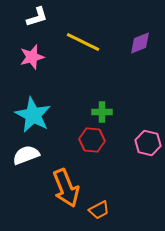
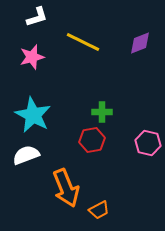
red hexagon: rotated 15 degrees counterclockwise
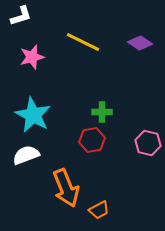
white L-shape: moved 16 px left, 1 px up
purple diamond: rotated 55 degrees clockwise
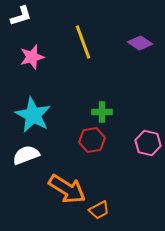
yellow line: rotated 44 degrees clockwise
orange arrow: moved 1 px right, 1 px down; rotated 36 degrees counterclockwise
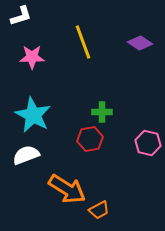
pink star: rotated 15 degrees clockwise
red hexagon: moved 2 px left, 1 px up
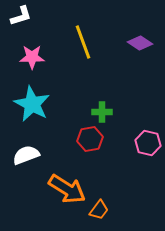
cyan star: moved 1 px left, 11 px up
orange trapezoid: rotated 25 degrees counterclockwise
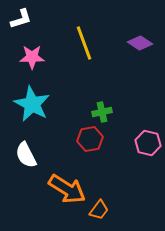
white L-shape: moved 3 px down
yellow line: moved 1 px right, 1 px down
green cross: rotated 12 degrees counterclockwise
white semicircle: rotated 96 degrees counterclockwise
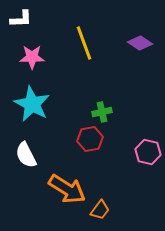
white L-shape: rotated 15 degrees clockwise
pink hexagon: moved 9 px down
orange trapezoid: moved 1 px right
